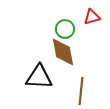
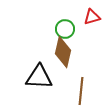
brown diamond: rotated 24 degrees clockwise
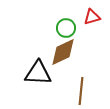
green circle: moved 1 px right, 1 px up
brown diamond: rotated 52 degrees clockwise
black triangle: moved 1 px left, 4 px up
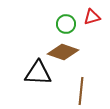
green circle: moved 4 px up
brown diamond: rotated 44 degrees clockwise
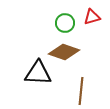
green circle: moved 1 px left, 1 px up
brown diamond: moved 1 px right
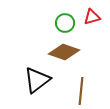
black triangle: moved 1 px left, 7 px down; rotated 40 degrees counterclockwise
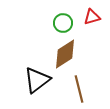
green circle: moved 2 px left
brown diamond: moved 1 px right, 2 px down; rotated 52 degrees counterclockwise
brown line: moved 2 px left, 2 px up; rotated 20 degrees counterclockwise
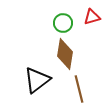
brown diamond: rotated 48 degrees counterclockwise
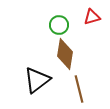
green circle: moved 4 px left, 2 px down
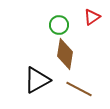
red triangle: rotated 18 degrees counterclockwise
black triangle: rotated 8 degrees clockwise
brown line: rotated 48 degrees counterclockwise
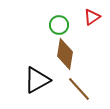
brown line: rotated 20 degrees clockwise
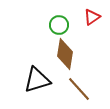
black triangle: rotated 12 degrees clockwise
